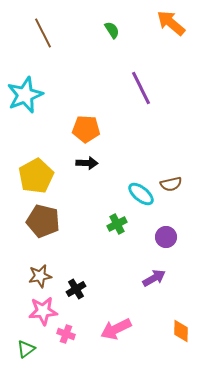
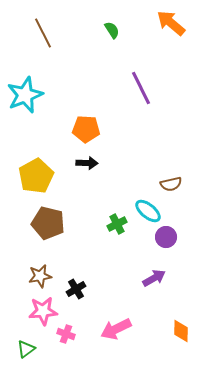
cyan ellipse: moved 7 px right, 17 px down
brown pentagon: moved 5 px right, 2 px down
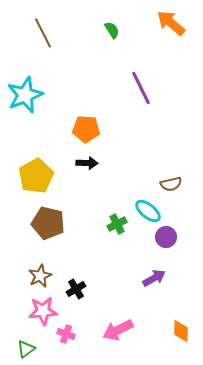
brown star: rotated 15 degrees counterclockwise
pink arrow: moved 2 px right, 1 px down
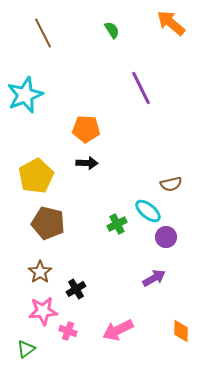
brown star: moved 4 px up; rotated 10 degrees counterclockwise
pink cross: moved 2 px right, 3 px up
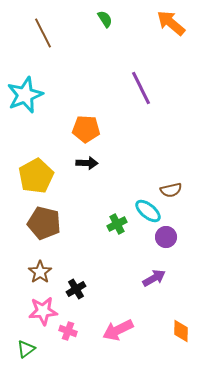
green semicircle: moved 7 px left, 11 px up
brown semicircle: moved 6 px down
brown pentagon: moved 4 px left
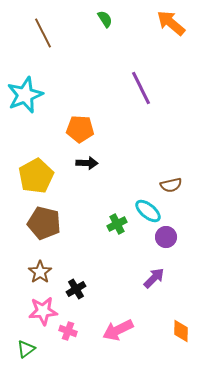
orange pentagon: moved 6 px left
brown semicircle: moved 5 px up
purple arrow: rotated 15 degrees counterclockwise
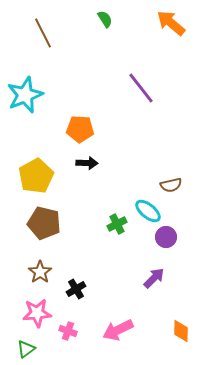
purple line: rotated 12 degrees counterclockwise
pink star: moved 6 px left, 2 px down
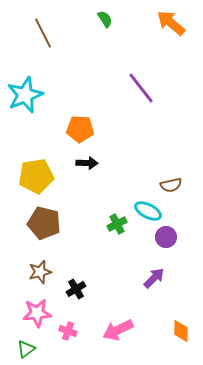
yellow pentagon: rotated 20 degrees clockwise
cyan ellipse: rotated 12 degrees counterclockwise
brown star: rotated 20 degrees clockwise
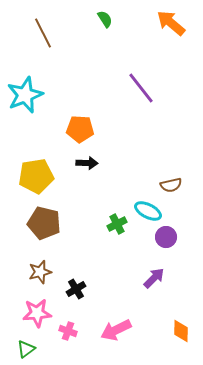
pink arrow: moved 2 px left
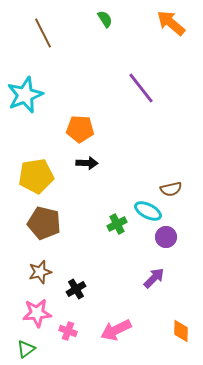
brown semicircle: moved 4 px down
